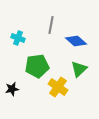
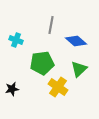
cyan cross: moved 2 px left, 2 px down
green pentagon: moved 5 px right, 3 px up
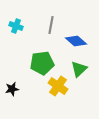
cyan cross: moved 14 px up
yellow cross: moved 1 px up
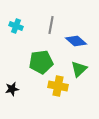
green pentagon: moved 1 px left, 1 px up
yellow cross: rotated 24 degrees counterclockwise
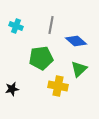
green pentagon: moved 4 px up
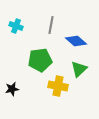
green pentagon: moved 1 px left, 2 px down
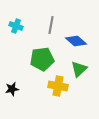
green pentagon: moved 2 px right, 1 px up
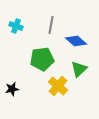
yellow cross: rotated 30 degrees clockwise
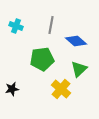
yellow cross: moved 3 px right, 3 px down
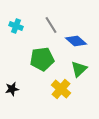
gray line: rotated 42 degrees counterclockwise
